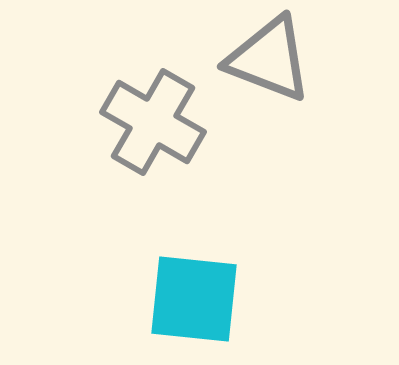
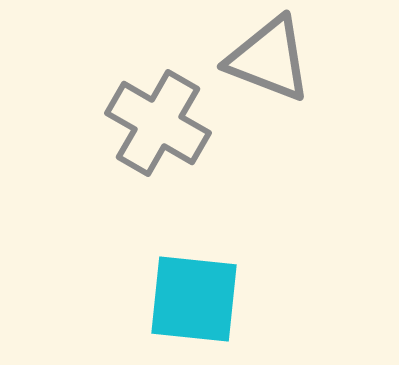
gray cross: moved 5 px right, 1 px down
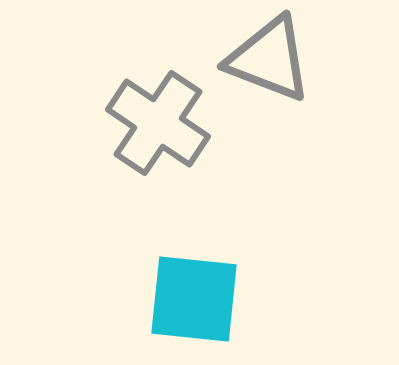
gray cross: rotated 4 degrees clockwise
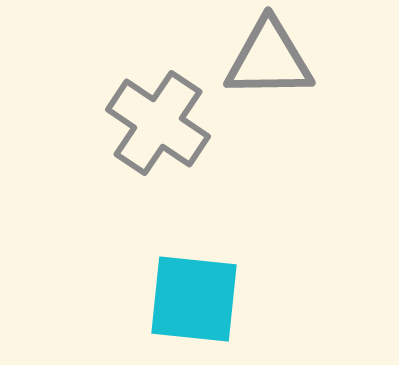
gray triangle: rotated 22 degrees counterclockwise
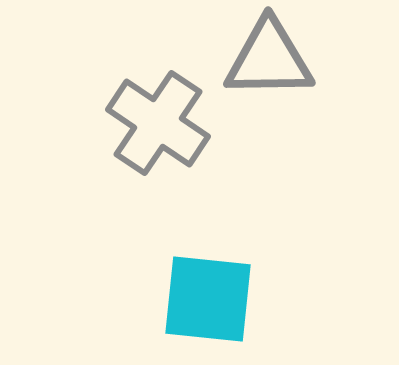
cyan square: moved 14 px right
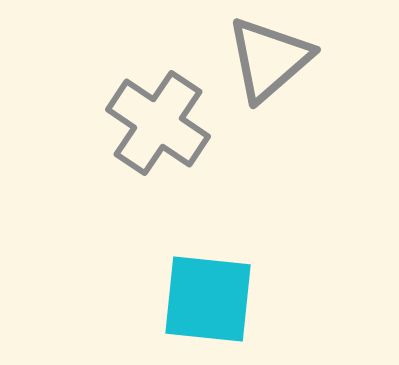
gray triangle: rotated 40 degrees counterclockwise
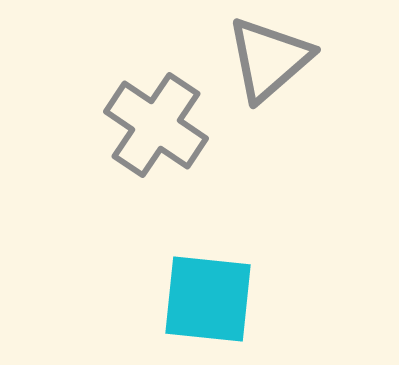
gray cross: moved 2 px left, 2 px down
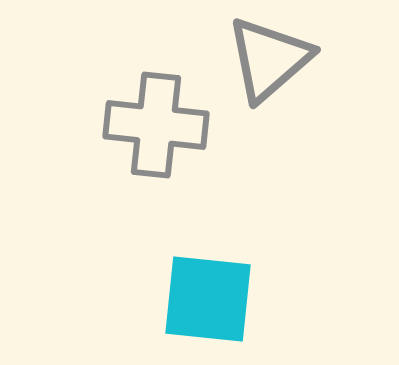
gray cross: rotated 28 degrees counterclockwise
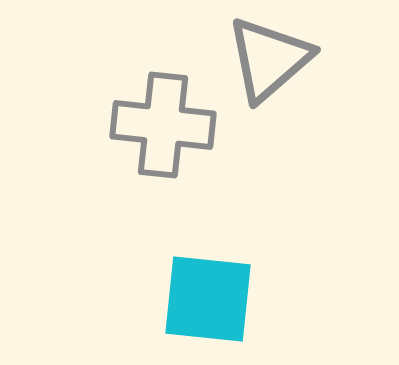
gray cross: moved 7 px right
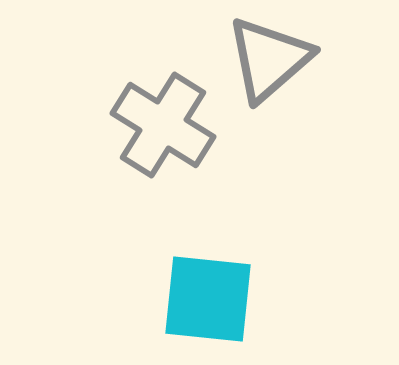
gray cross: rotated 26 degrees clockwise
